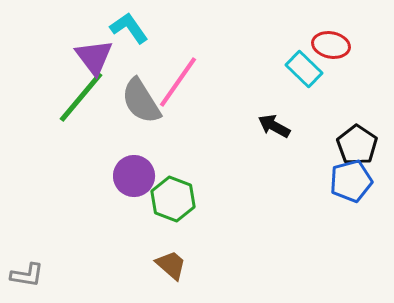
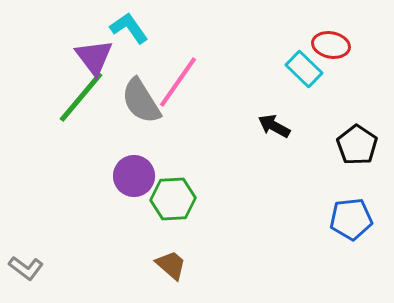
blue pentagon: moved 38 px down; rotated 9 degrees clockwise
green hexagon: rotated 24 degrees counterclockwise
gray L-shape: moved 1 px left, 7 px up; rotated 28 degrees clockwise
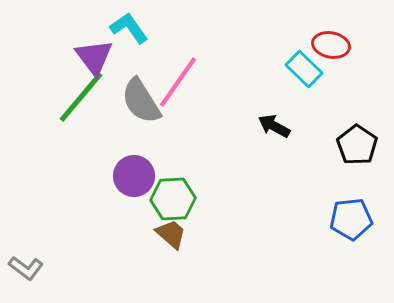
brown trapezoid: moved 31 px up
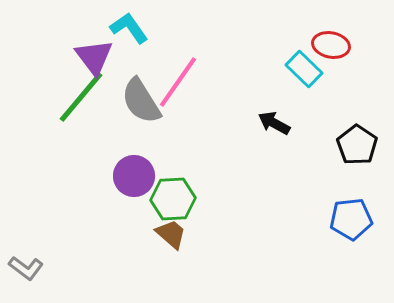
black arrow: moved 3 px up
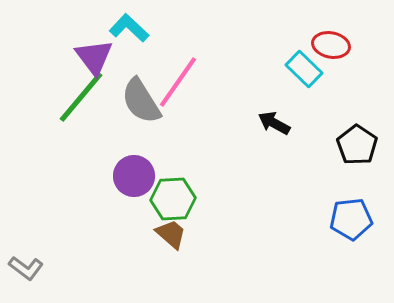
cyan L-shape: rotated 12 degrees counterclockwise
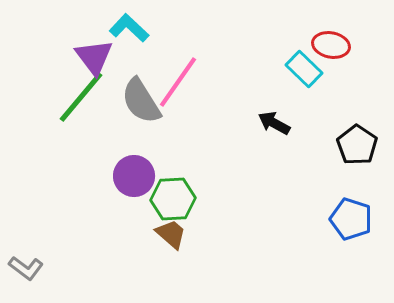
blue pentagon: rotated 24 degrees clockwise
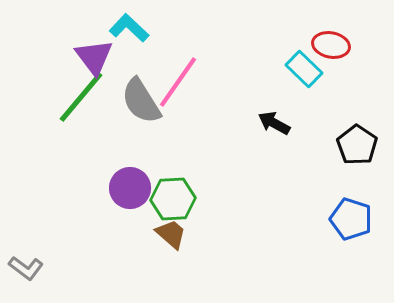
purple circle: moved 4 px left, 12 px down
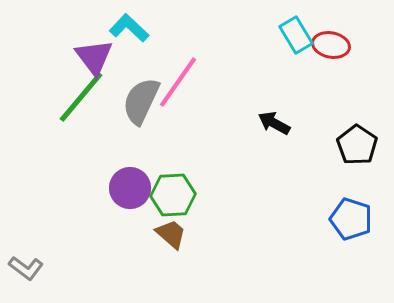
cyan rectangle: moved 8 px left, 34 px up; rotated 15 degrees clockwise
gray semicircle: rotated 57 degrees clockwise
green hexagon: moved 4 px up
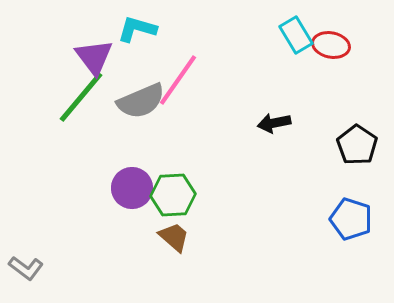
cyan L-shape: moved 8 px right, 1 px down; rotated 27 degrees counterclockwise
pink line: moved 2 px up
gray semicircle: rotated 138 degrees counterclockwise
black arrow: rotated 40 degrees counterclockwise
purple circle: moved 2 px right
brown trapezoid: moved 3 px right, 3 px down
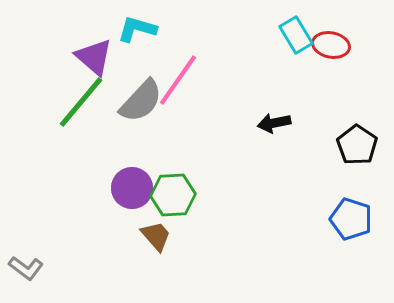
purple triangle: rotated 12 degrees counterclockwise
green line: moved 5 px down
gray semicircle: rotated 24 degrees counterclockwise
brown trapezoid: moved 18 px left, 1 px up; rotated 8 degrees clockwise
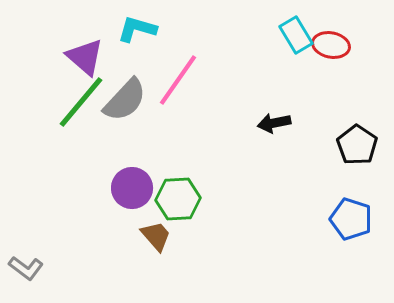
purple triangle: moved 9 px left
gray semicircle: moved 16 px left, 1 px up
green hexagon: moved 5 px right, 4 px down
